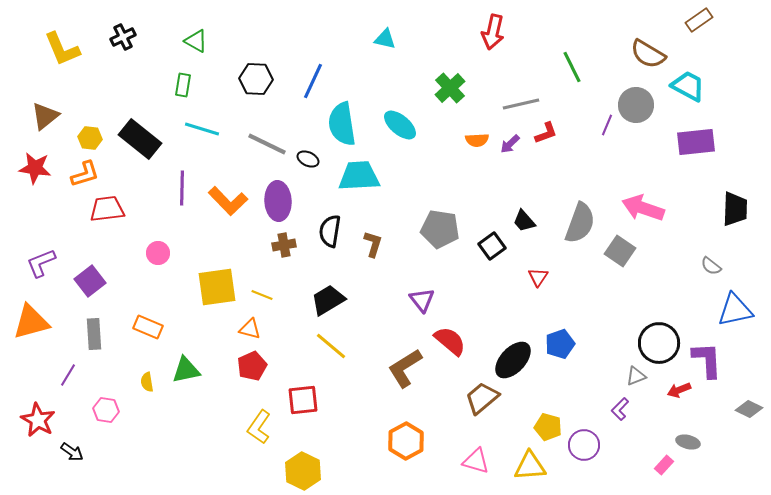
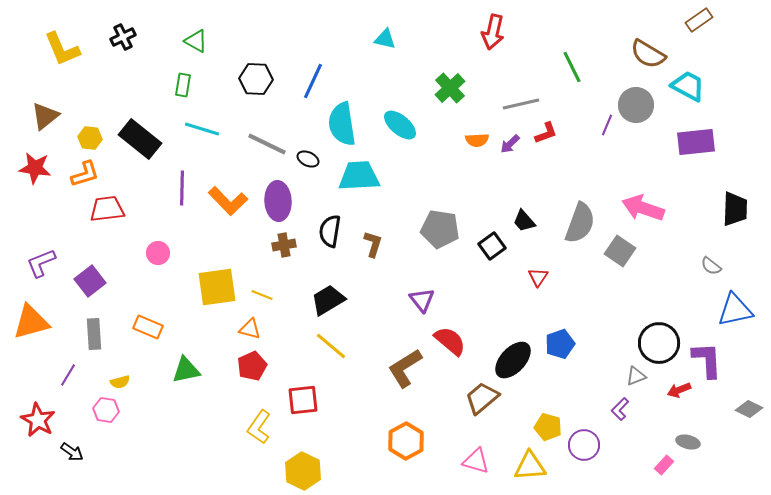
yellow semicircle at (147, 382): moved 27 px left; rotated 96 degrees counterclockwise
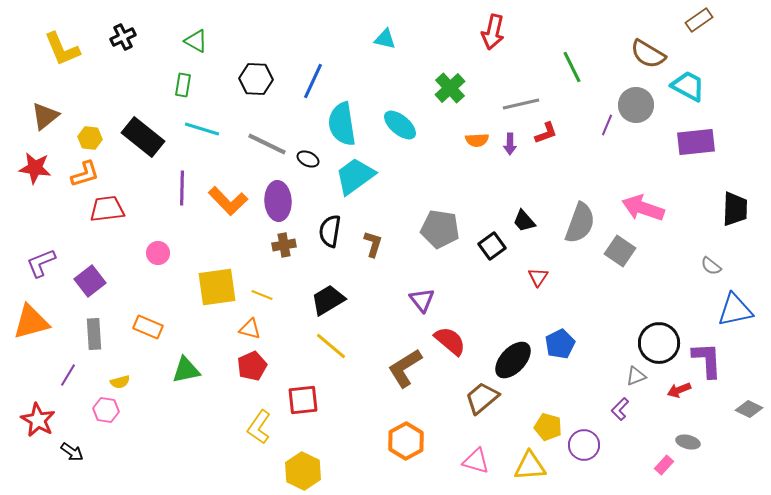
black rectangle at (140, 139): moved 3 px right, 2 px up
purple arrow at (510, 144): rotated 45 degrees counterclockwise
cyan trapezoid at (359, 176): moved 4 px left; rotated 33 degrees counterclockwise
blue pentagon at (560, 344): rotated 8 degrees counterclockwise
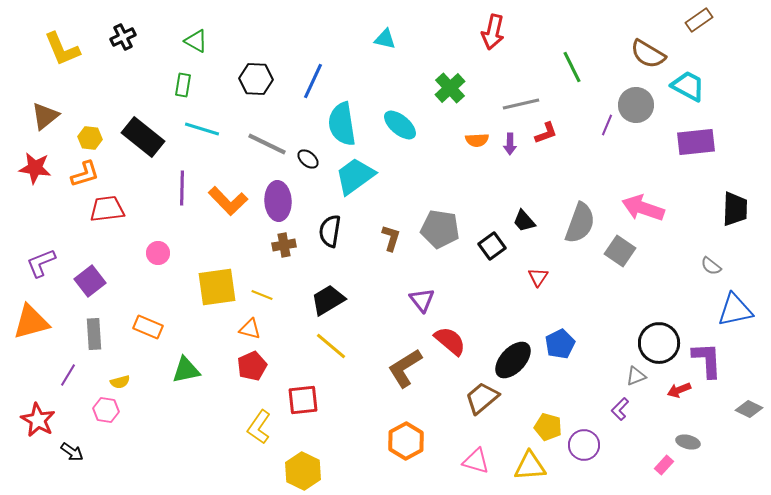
black ellipse at (308, 159): rotated 15 degrees clockwise
brown L-shape at (373, 244): moved 18 px right, 6 px up
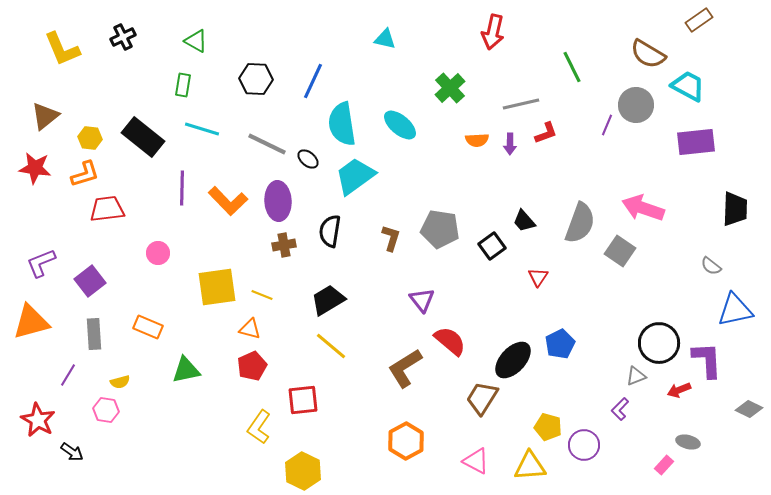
brown trapezoid at (482, 398): rotated 18 degrees counterclockwise
pink triangle at (476, 461): rotated 12 degrees clockwise
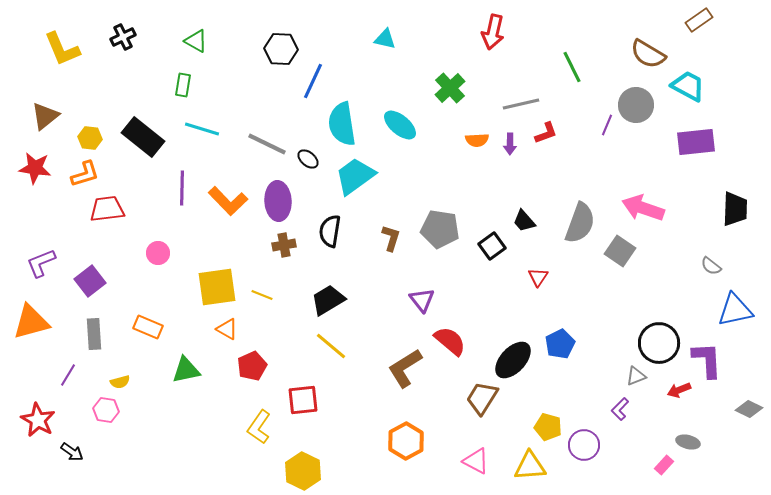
black hexagon at (256, 79): moved 25 px right, 30 px up
orange triangle at (250, 329): moved 23 px left; rotated 15 degrees clockwise
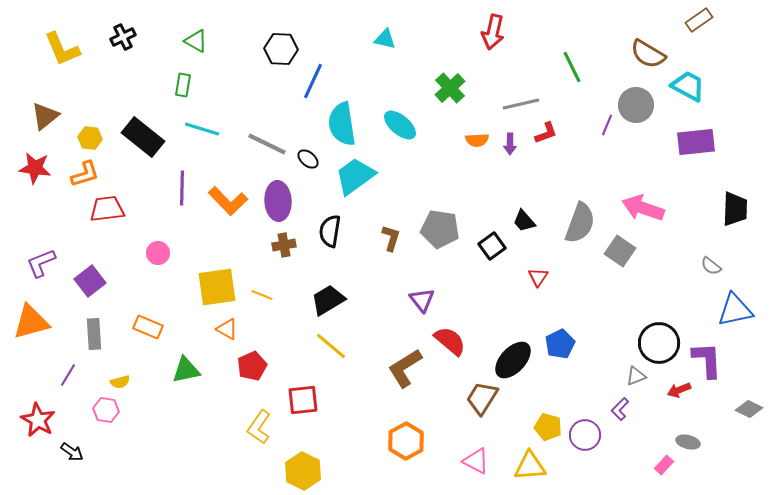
purple circle at (584, 445): moved 1 px right, 10 px up
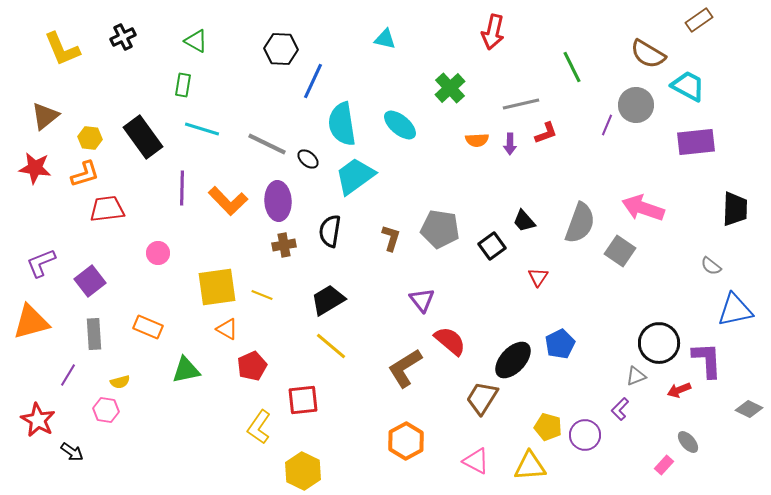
black rectangle at (143, 137): rotated 15 degrees clockwise
gray ellipse at (688, 442): rotated 35 degrees clockwise
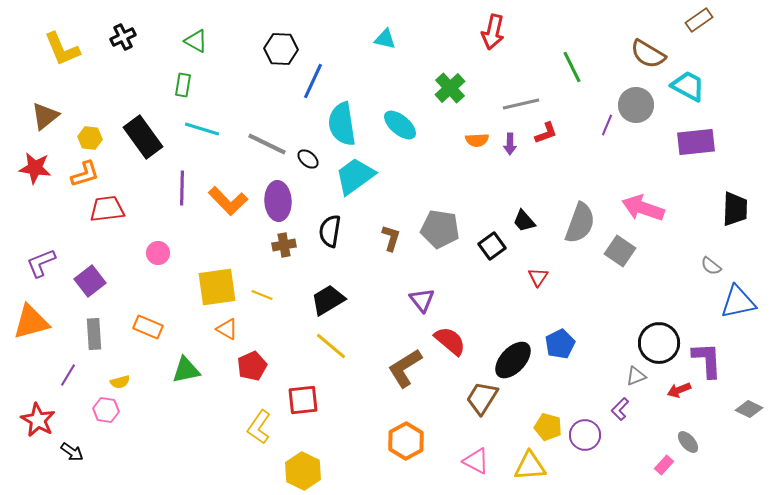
blue triangle at (735, 310): moved 3 px right, 8 px up
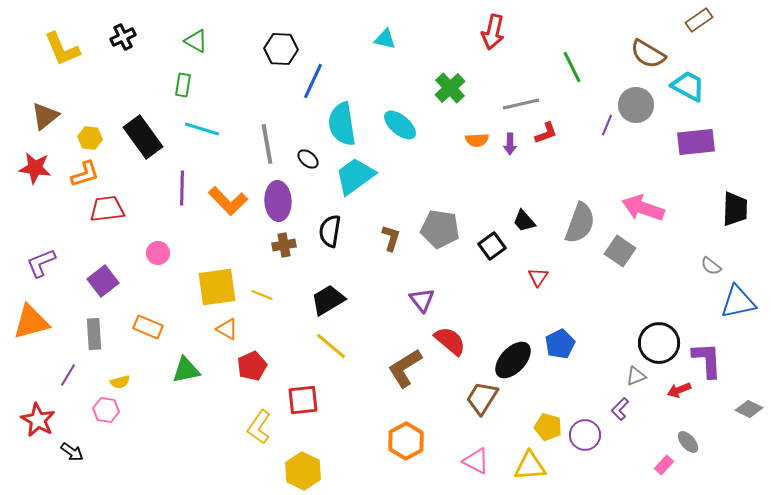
gray line at (267, 144): rotated 54 degrees clockwise
purple square at (90, 281): moved 13 px right
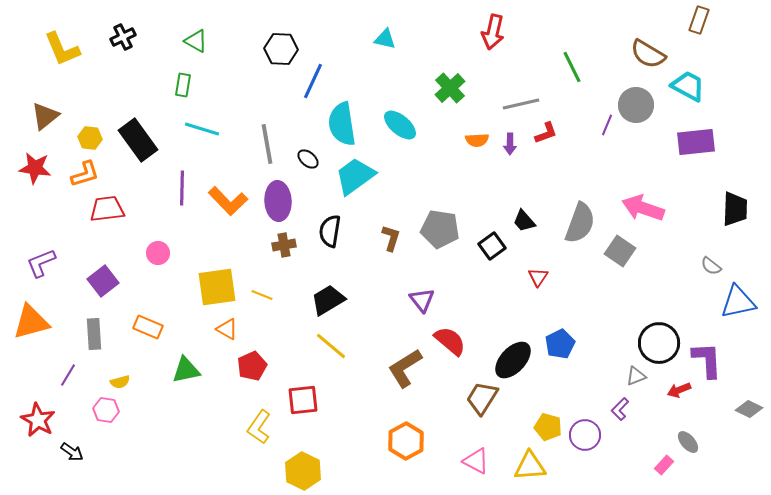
brown rectangle at (699, 20): rotated 36 degrees counterclockwise
black rectangle at (143, 137): moved 5 px left, 3 px down
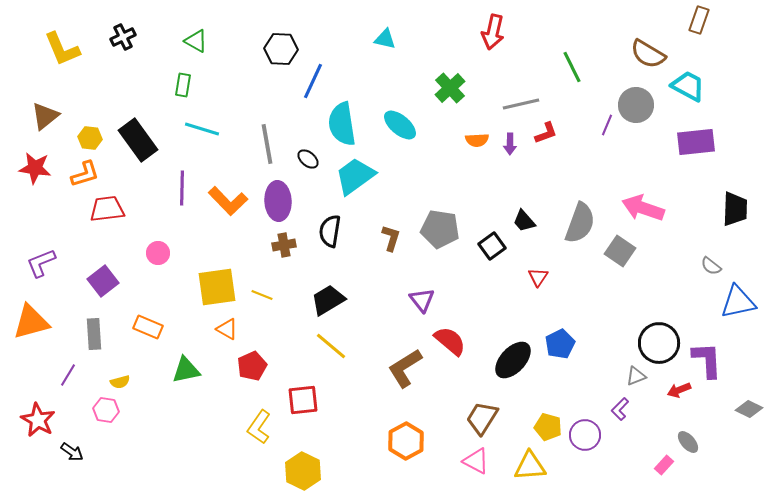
brown trapezoid at (482, 398): moved 20 px down
